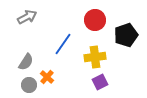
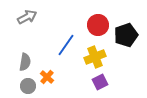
red circle: moved 3 px right, 5 px down
blue line: moved 3 px right, 1 px down
yellow cross: rotated 15 degrees counterclockwise
gray semicircle: moved 1 px left; rotated 24 degrees counterclockwise
gray circle: moved 1 px left, 1 px down
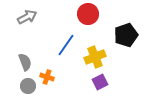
red circle: moved 10 px left, 11 px up
gray semicircle: rotated 30 degrees counterclockwise
orange cross: rotated 24 degrees counterclockwise
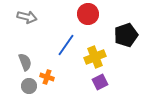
gray arrow: rotated 42 degrees clockwise
gray circle: moved 1 px right
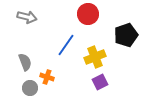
gray circle: moved 1 px right, 2 px down
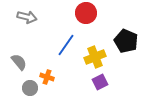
red circle: moved 2 px left, 1 px up
black pentagon: moved 6 px down; rotated 30 degrees counterclockwise
gray semicircle: moved 6 px left; rotated 18 degrees counterclockwise
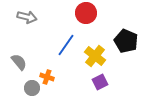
yellow cross: moved 1 px up; rotated 30 degrees counterclockwise
gray circle: moved 2 px right
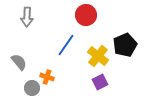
red circle: moved 2 px down
gray arrow: rotated 78 degrees clockwise
black pentagon: moved 1 px left, 4 px down; rotated 25 degrees clockwise
yellow cross: moved 3 px right
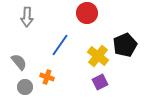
red circle: moved 1 px right, 2 px up
blue line: moved 6 px left
gray circle: moved 7 px left, 1 px up
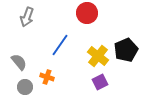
gray arrow: rotated 18 degrees clockwise
black pentagon: moved 1 px right, 5 px down
